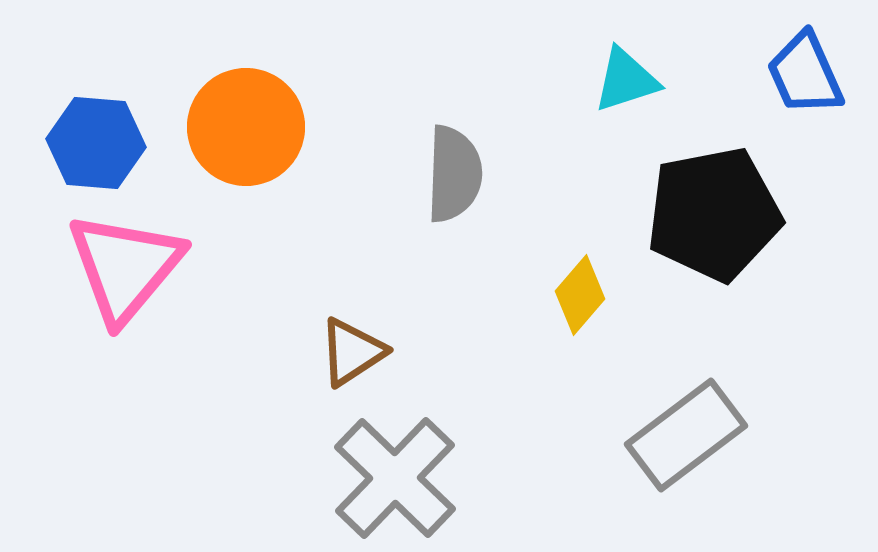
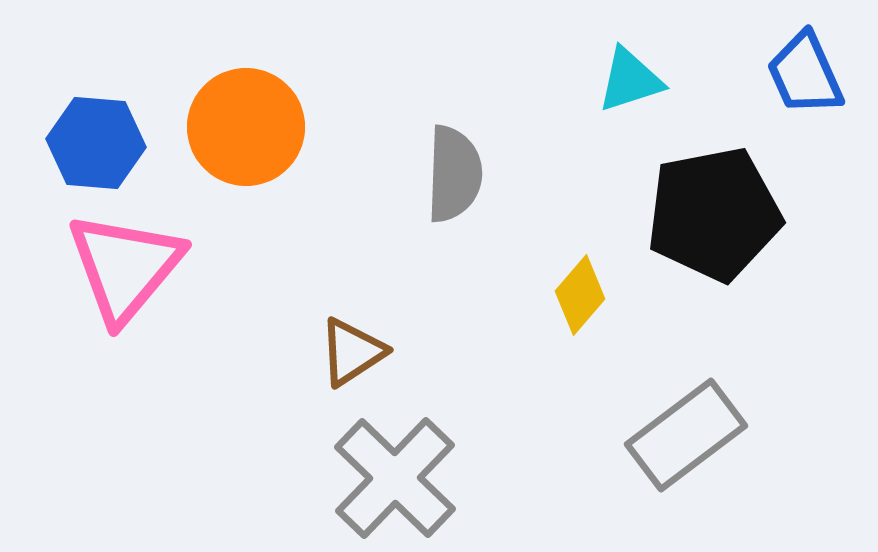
cyan triangle: moved 4 px right
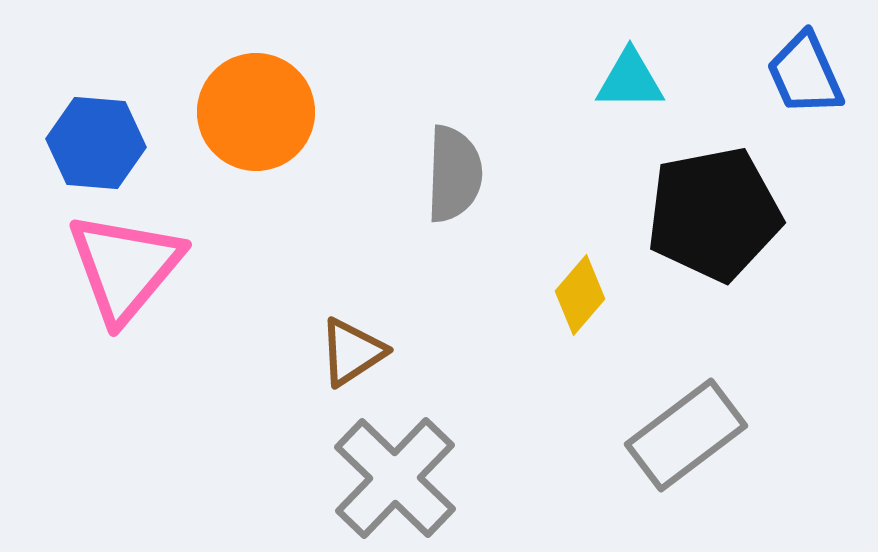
cyan triangle: rotated 18 degrees clockwise
orange circle: moved 10 px right, 15 px up
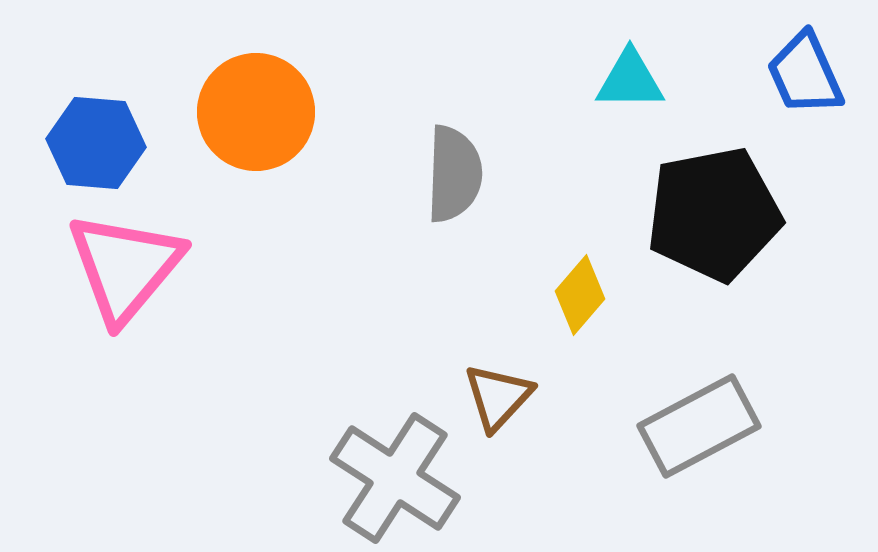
brown triangle: moved 146 px right, 45 px down; rotated 14 degrees counterclockwise
gray rectangle: moved 13 px right, 9 px up; rotated 9 degrees clockwise
gray cross: rotated 11 degrees counterclockwise
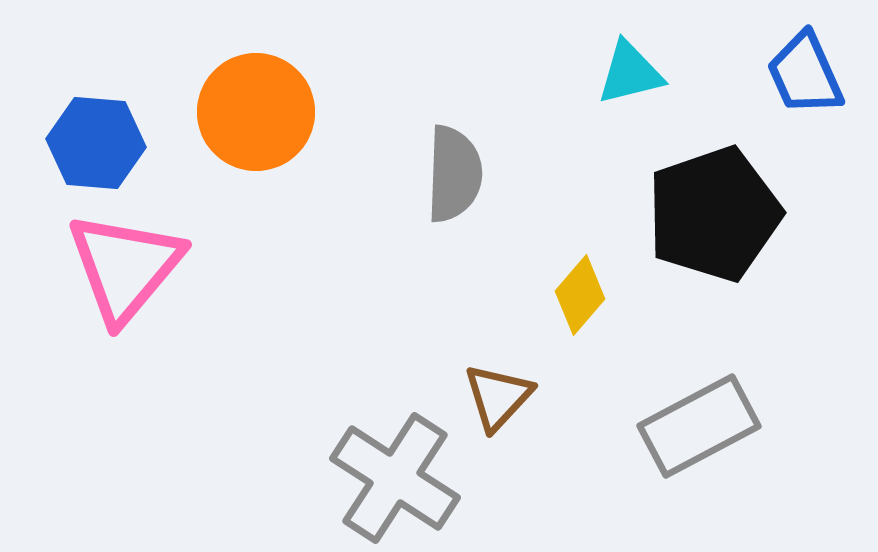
cyan triangle: moved 7 px up; rotated 14 degrees counterclockwise
black pentagon: rotated 8 degrees counterclockwise
